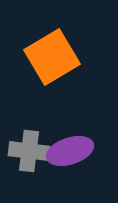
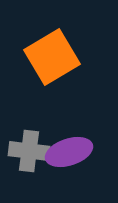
purple ellipse: moved 1 px left, 1 px down
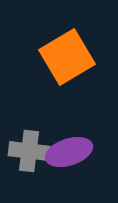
orange square: moved 15 px right
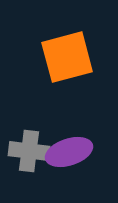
orange square: rotated 16 degrees clockwise
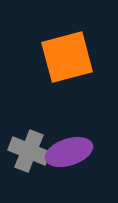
gray cross: rotated 15 degrees clockwise
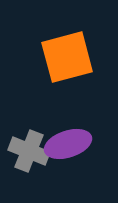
purple ellipse: moved 1 px left, 8 px up
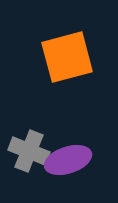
purple ellipse: moved 16 px down
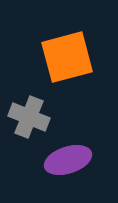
gray cross: moved 34 px up
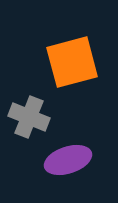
orange square: moved 5 px right, 5 px down
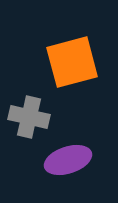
gray cross: rotated 9 degrees counterclockwise
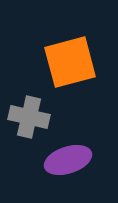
orange square: moved 2 px left
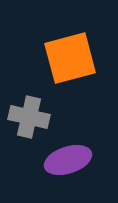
orange square: moved 4 px up
